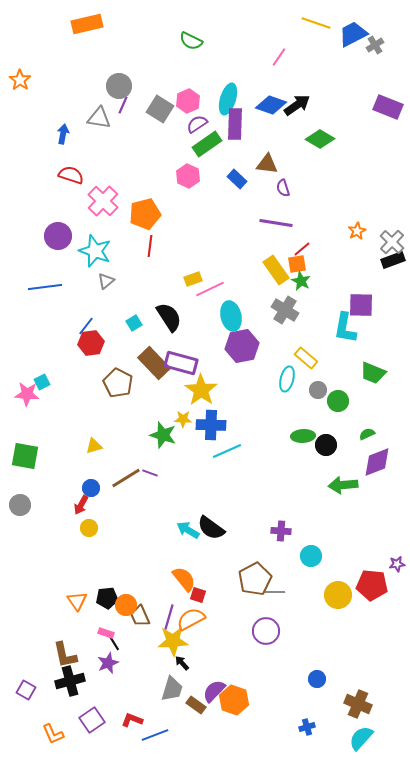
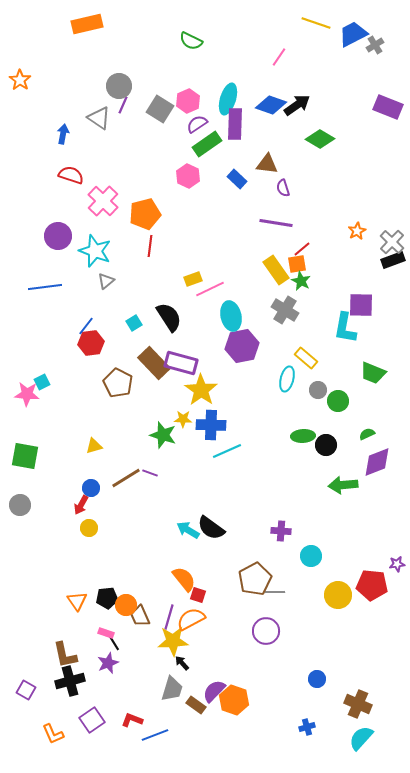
gray triangle at (99, 118): rotated 25 degrees clockwise
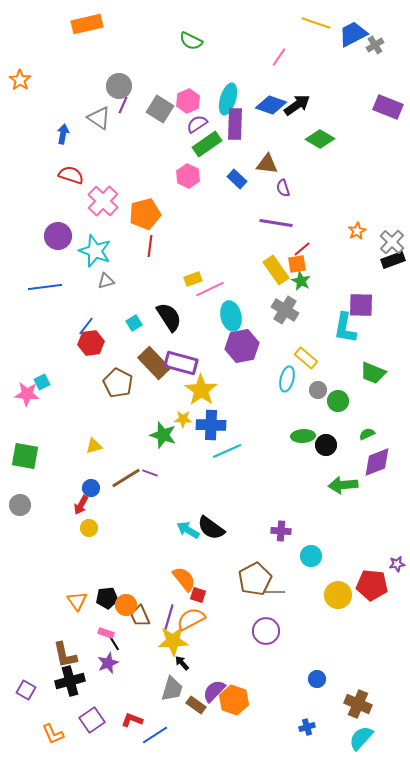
gray triangle at (106, 281): rotated 24 degrees clockwise
blue line at (155, 735): rotated 12 degrees counterclockwise
